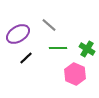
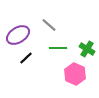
purple ellipse: moved 1 px down
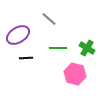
gray line: moved 6 px up
green cross: moved 1 px up
black line: rotated 40 degrees clockwise
pink hexagon: rotated 10 degrees counterclockwise
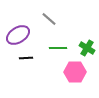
pink hexagon: moved 2 px up; rotated 15 degrees counterclockwise
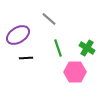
green line: rotated 72 degrees clockwise
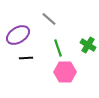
green cross: moved 1 px right, 3 px up
pink hexagon: moved 10 px left
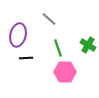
purple ellipse: rotated 45 degrees counterclockwise
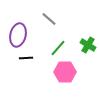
green line: rotated 60 degrees clockwise
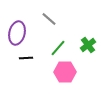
purple ellipse: moved 1 px left, 2 px up
green cross: rotated 21 degrees clockwise
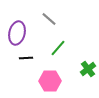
green cross: moved 24 px down
pink hexagon: moved 15 px left, 9 px down
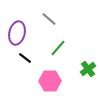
black line: moved 1 px left; rotated 40 degrees clockwise
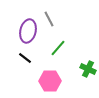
gray line: rotated 21 degrees clockwise
purple ellipse: moved 11 px right, 2 px up
green cross: rotated 28 degrees counterclockwise
